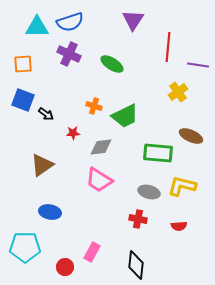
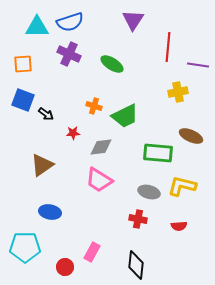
yellow cross: rotated 24 degrees clockwise
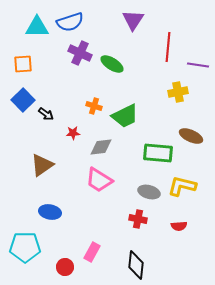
purple cross: moved 11 px right, 1 px up
blue square: rotated 25 degrees clockwise
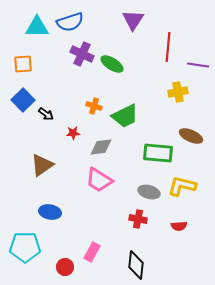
purple cross: moved 2 px right, 1 px down
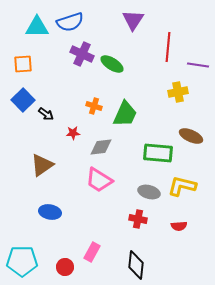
green trapezoid: moved 2 px up; rotated 40 degrees counterclockwise
cyan pentagon: moved 3 px left, 14 px down
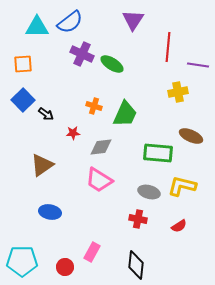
blue semicircle: rotated 20 degrees counterclockwise
red semicircle: rotated 28 degrees counterclockwise
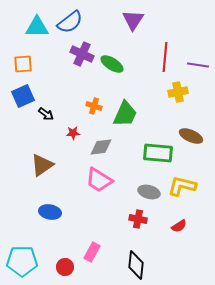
red line: moved 3 px left, 10 px down
blue square: moved 4 px up; rotated 20 degrees clockwise
